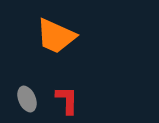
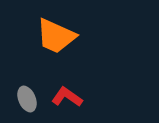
red L-shape: moved 3 px up; rotated 56 degrees counterclockwise
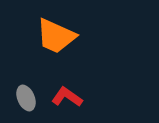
gray ellipse: moved 1 px left, 1 px up
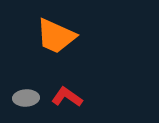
gray ellipse: rotated 70 degrees counterclockwise
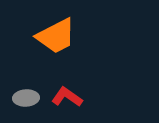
orange trapezoid: rotated 51 degrees counterclockwise
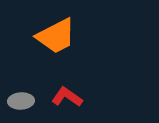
gray ellipse: moved 5 px left, 3 px down
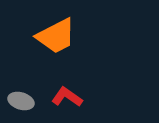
gray ellipse: rotated 20 degrees clockwise
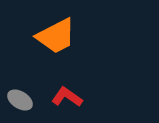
gray ellipse: moved 1 px left, 1 px up; rotated 15 degrees clockwise
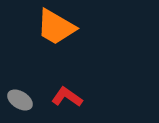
orange trapezoid: moved 9 px up; rotated 57 degrees clockwise
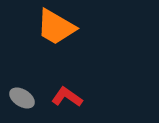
gray ellipse: moved 2 px right, 2 px up
